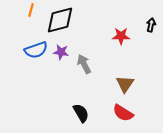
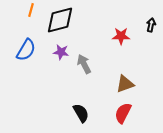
blue semicircle: moved 10 px left; rotated 40 degrees counterclockwise
brown triangle: rotated 36 degrees clockwise
red semicircle: rotated 85 degrees clockwise
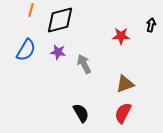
purple star: moved 3 px left
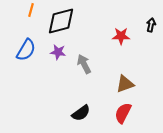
black diamond: moved 1 px right, 1 px down
black semicircle: rotated 84 degrees clockwise
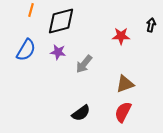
gray arrow: rotated 114 degrees counterclockwise
red semicircle: moved 1 px up
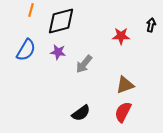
brown triangle: moved 1 px down
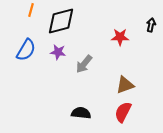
red star: moved 1 px left, 1 px down
black semicircle: rotated 138 degrees counterclockwise
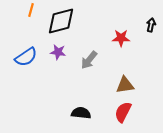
red star: moved 1 px right, 1 px down
blue semicircle: moved 7 px down; rotated 25 degrees clockwise
gray arrow: moved 5 px right, 4 px up
brown triangle: rotated 12 degrees clockwise
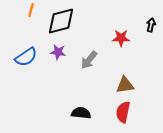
red semicircle: rotated 15 degrees counterclockwise
